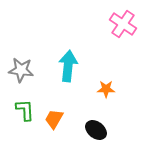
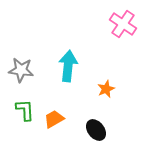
orange star: rotated 24 degrees counterclockwise
orange trapezoid: rotated 30 degrees clockwise
black ellipse: rotated 15 degrees clockwise
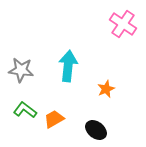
green L-shape: rotated 50 degrees counterclockwise
black ellipse: rotated 15 degrees counterclockwise
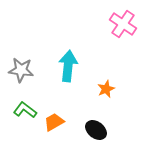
orange trapezoid: moved 3 px down
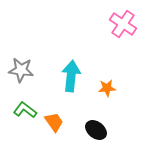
cyan arrow: moved 3 px right, 10 px down
orange star: moved 1 px right, 1 px up; rotated 18 degrees clockwise
orange trapezoid: rotated 85 degrees clockwise
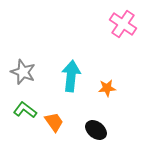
gray star: moved 2 px right, 2 px down; rotated 15 degrees clockwise
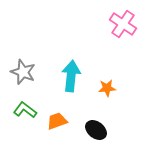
orange trapezoid: moved 3 px right, 1 px up; rotated 75 degrees counterclockwise
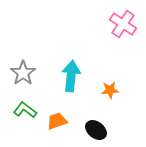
gray star: moved 1 px down; rotated 15 degrees clockwise
orange star: moved 3 px right, 2 px down
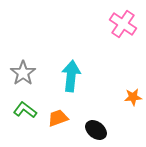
orange star: moved 23 px right, 7 px down
orange trapezoid: moved 1 px right, 3 px up
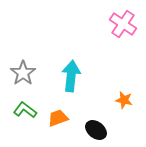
orange star: moved 9 px left, 3 px down; rotated 18 degrees clockwise
